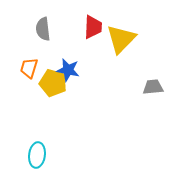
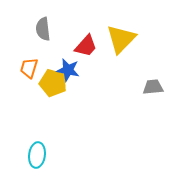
red trapezoid: moved 7 px left, 19 px down; rotated 40 degrees clockwise
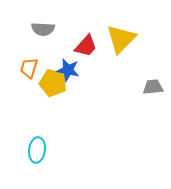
gray semicircle: rotated 80 degrees counterclockwise
cyan ellipse: moved 5 px up
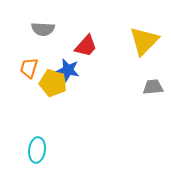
yellow triangle: moved 23 px right, 2 px down
